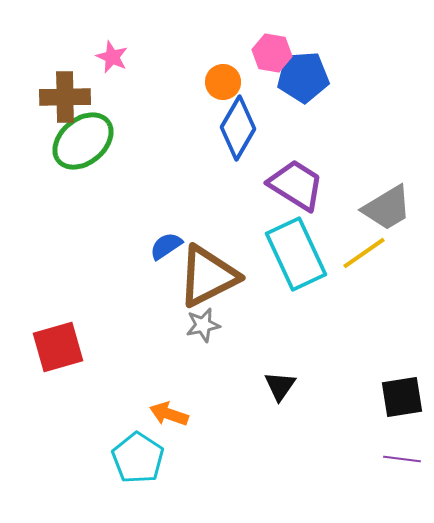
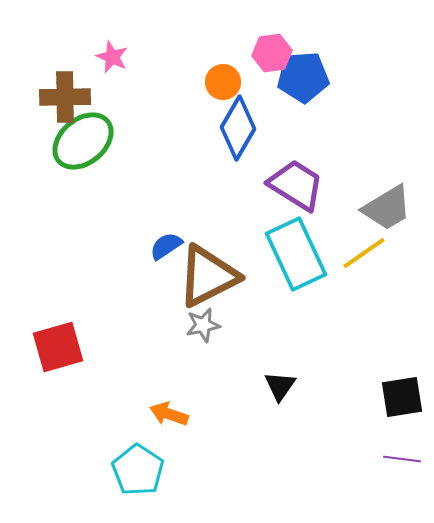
pink hexagon: rotated 18 degrees counterclockwise
cyan pentagon: moved 12 px down
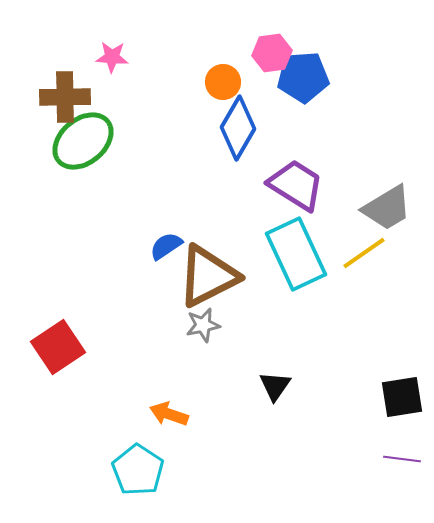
pink star: rotated 20 degrees counterclockwise
red square: rotated 18 degrees counterclockwise
black triangle: moved 5 px left
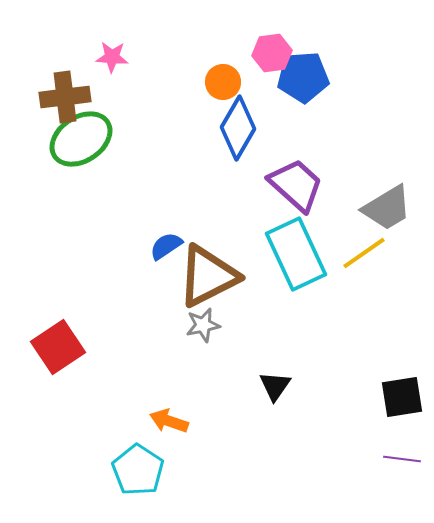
brown cross: rotated 6 degrees counterclockwise
green ellipse: moved 2 px left, 2 px up; rotated 6 degrees clockwise
purple trapezoid: rotated 10 degrees clockwise
orange arrow: moved 7 px down
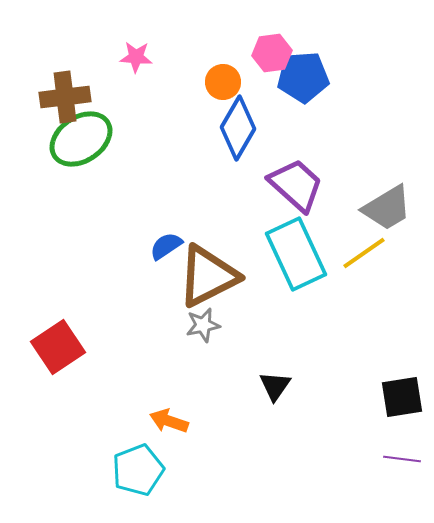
pink star: moved 24 px right
cyan pentagon: rotated 18 degrees clockwise
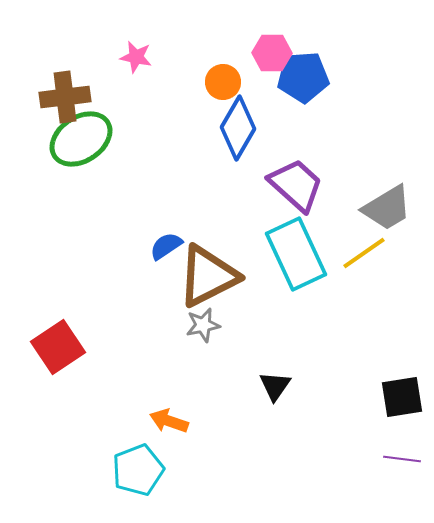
pink hexagon: rotated 9 degrees clockwise
pink star: rotated 8 degrees clockwise
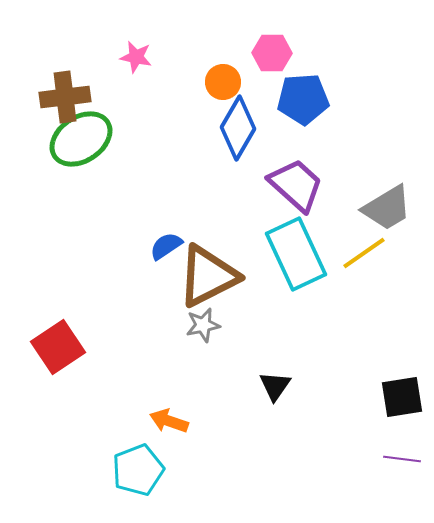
blue pentagon: moved 22 px down
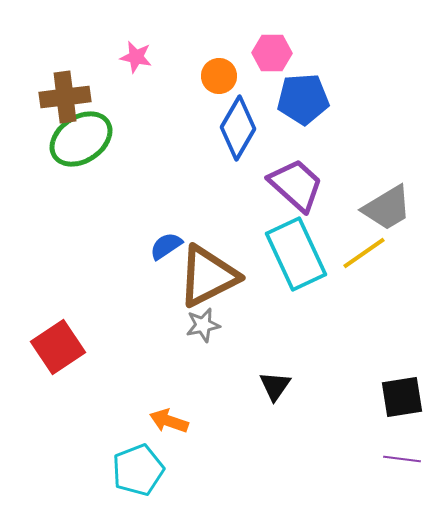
orange circle: moved 4 px left, 6 px up
